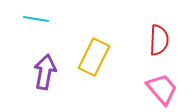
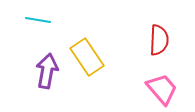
cyan line: moved 2 px right, 1 px down
yellow rectangle: moved 7 px left; rotated 60 degrees counterclockwise
purple arrow: moved 2 px right, 1 px up
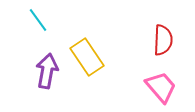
cyan line: rotated 45 degrees clockwise
red semicircle: moved 4 px right
pink trapezoid: moved 1 px left, 2 px up
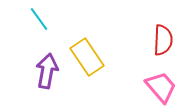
cyan line: moved 1 px right, 1 px up
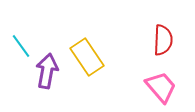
cyan line: moved 18 px left, 27 px down
